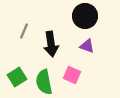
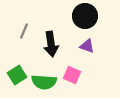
green square: moved 2 px up
green semicircle: rotated 75 degrees counterclockwise
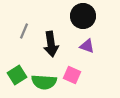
black circle: moved 2 px left
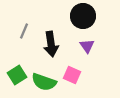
purple triangle: rotated 35 degrees clockwise
green semicircle: rotated 15 degrees clockwise
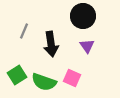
pink square: moved 3 px down
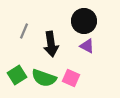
black circle: moved 1 px right, 5 px down
purple triangle: rotated 28 degrees counterclockwise
pink square: moved 1 px left
green semicircle: moved 4 px up
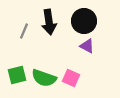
black arrow: moved 2 px left, 22 px up
green square: rotated 18 degrees clockwise
